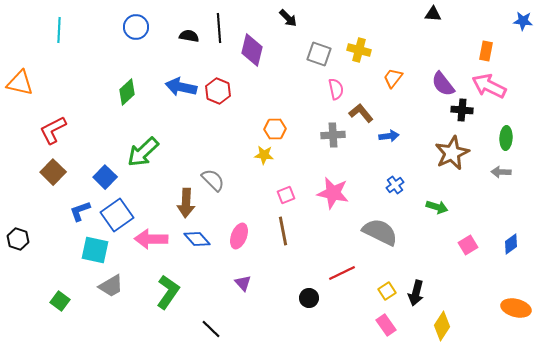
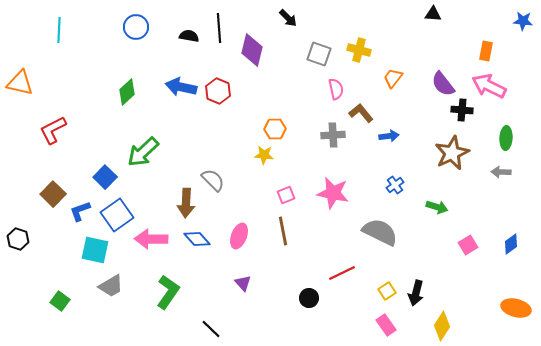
brown square at (53, 172): moved 22 px down
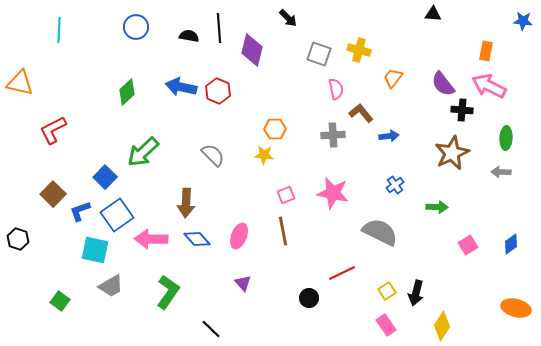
gray semicircle at (213, 180): moved 25 px up
green arrow at (437, 207): rotated 15 degrees counterclockwise
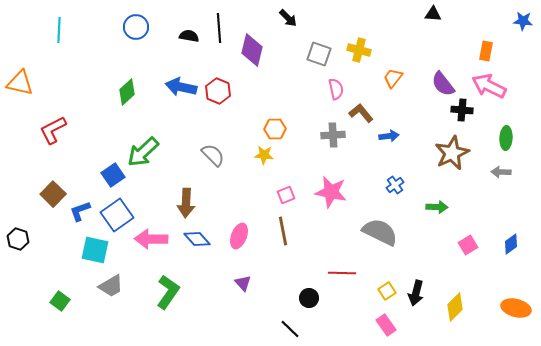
blue square at (105, 177): moved 8 px right, 2 px up; rotated 10 degrees clockwise
pink star at (333, 193): moved 2 px left, 1 px up
red line at (342, 273): rotated 28 degrees clockwise
yellow diamond at (442, 326): moved 13 px right, 19 px up; rotated 12 degrees clockwise
black line at (211, 329): moved 79 px right
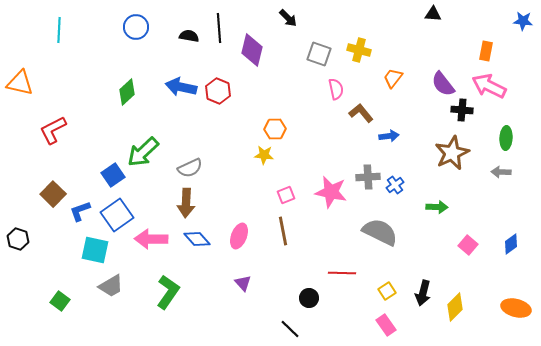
gray cross at (333, 135): moved 35 px right, 42 px down
gray semicircle at (213, 155): moved 23 px left, 13 px down; rotated 110 degrees clockwise
pink square at (468, 245): rotated 18 degrees counterclockwise
black arrow at (416, 293): moved 7 px right
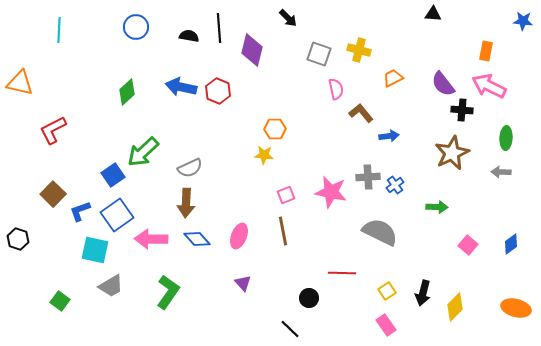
orange trapezoid at (393, 78): rotated 25 degrees clockwise
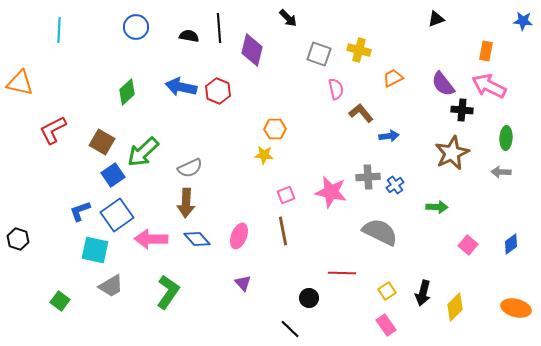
black triangle at (433, 14): moved 3 px right, 5 px down; rotated 24 degrees counterclockwise
brown square at (53, 194): moved 49 px right, 52 px up; rotated 15 degrees counterclockwise
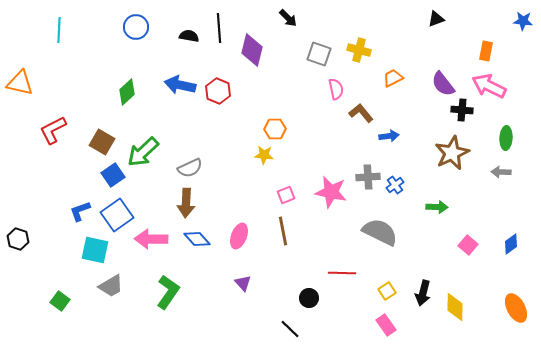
blue arrow at (181, 87): moved 1 px left, 2 px up
yellow diamond at (455, 307): rotated 44 degrees counterclockwise
orange ellipse at (516, 308): rotated 48 degrees clockwise
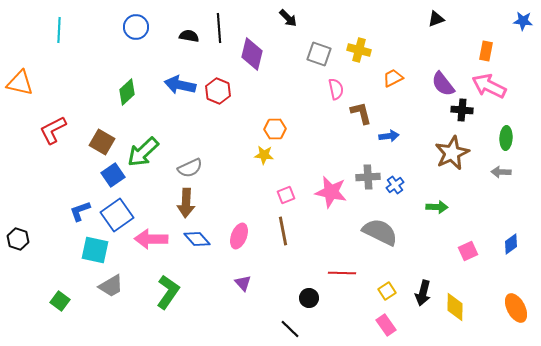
purple diamond at (252, 50): moved 4 px down
brown L-shape at (361, 113): rotated 25 degrees clockwise
pink square at (468, 245): moved 6 px down; rotated 24 degrees clockwise
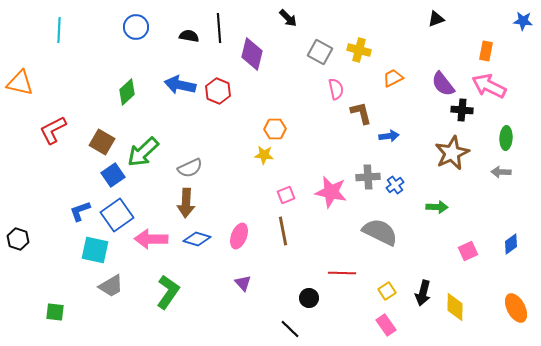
gray square at (319, 54): moved 1 px right, 2 px up; rotated 10 degrees clockwise
blue diamond at (197, 239): rotated 32 degrees counterclockwise
green square at (60, 301): moved 5 px left, 11 px down; rotated 30 degrees counterclockwise
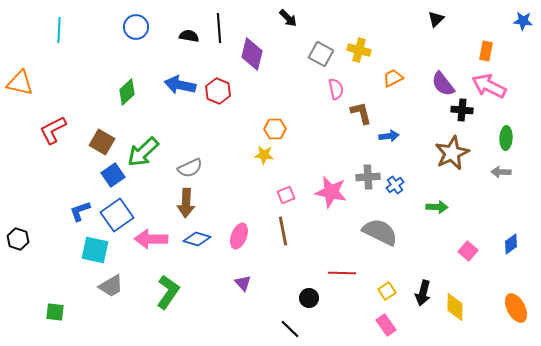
black triangle at (436, 19): rotated 24 degrees counterclockwise
gray square at (320, 52): moved 1 px right, 2 px down
pink square at (468, 251): rotated 24 degrees counterclockwise
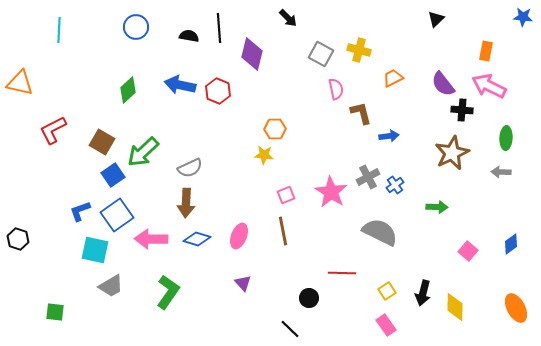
blue star at (523, 21): moved 4 px up
green diamond at (127, 92): moved 1 px right, 2 px up
gray cross at (368, 177): rotated 25 degrees counterclockwise
pink star at (331, 192): rotated 20 degrees clockwise
